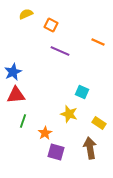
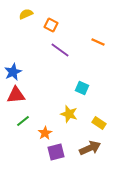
purple line: moved 1 px up; rotated 12 degrees clockwise
cyan square: moved 4 px up
green line: rotated 32 degrees clockwise
brown arrow: rotated 75 degrees clockwise
purple square: rotated 30 degrees counterclockwise
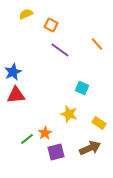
orange line: moved 1 px left, 2 px down; rotated 24 degrees clockwise
green line: moved 4 px right, 18 px down
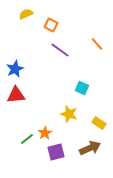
blue star: moved 2 px right, 3 px up
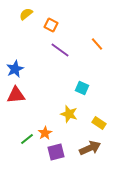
yellow semicircle: rotated 16 degrees counterclockwise
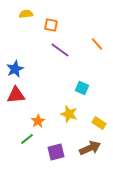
yellow semicircle: rotated 32 degrees clockwise
orange square: rotated 16 degrees counterclockwise
orange star: moved 7 px left, 12 px up
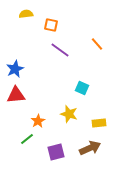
yellow rectangle: rotated 40 degrees counterclockwise
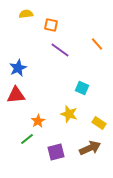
blue star: moved 3 px right, 1 px up
yellow rectangle: rotated 40 degrees clockwise
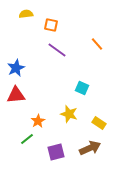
purple line: moved 3 px left
blue star: moved 2 px left
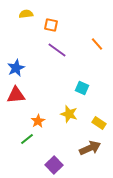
purple square: moved 2 px left, 13 px down; rotated 30 degrees counterclockwise
